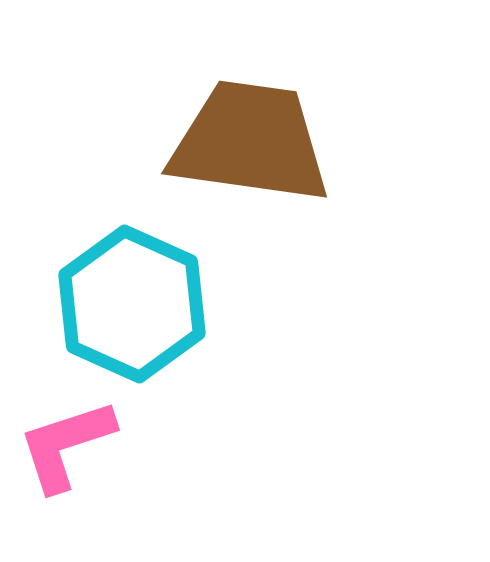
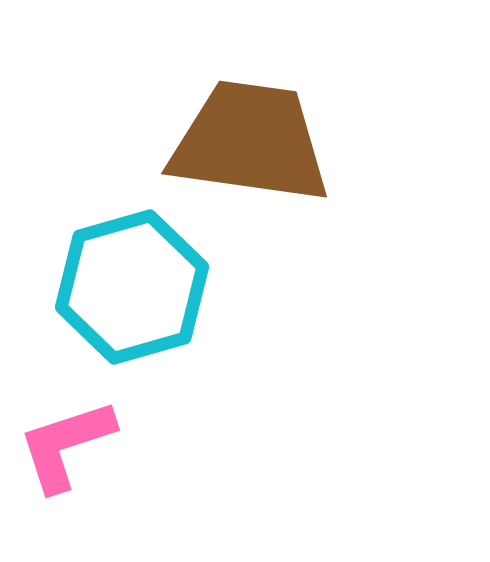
cyan hexagon: moved 17 px up; rotated 20 degrees clockwise
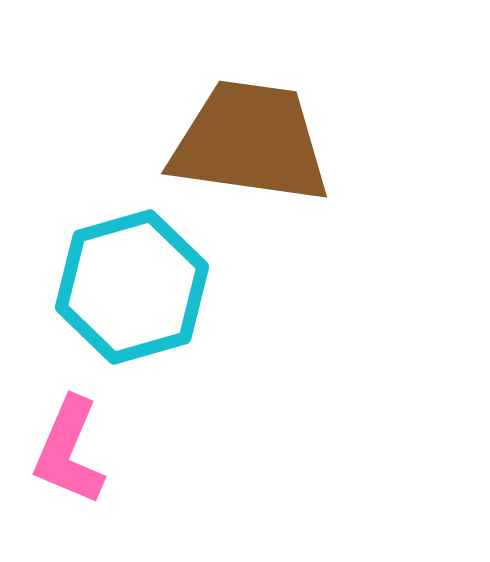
pink L-shape: moved 3 px right, 6 px down; rotated 49 degrees counterclockwise
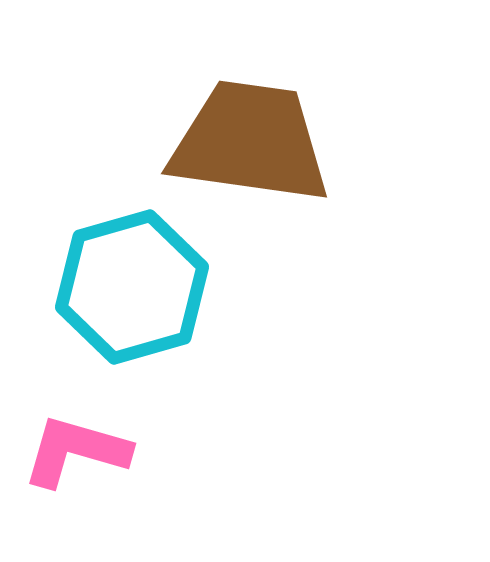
pink L-shape: moved 7 px right; rotated 83 degrees clockwise
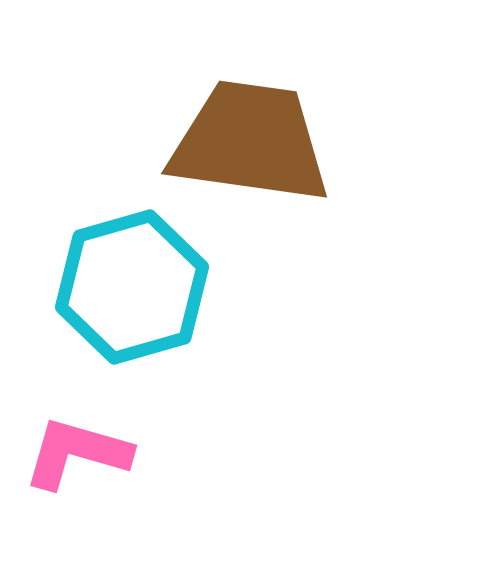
pink L-shape: moved 1 px right, 2 px down
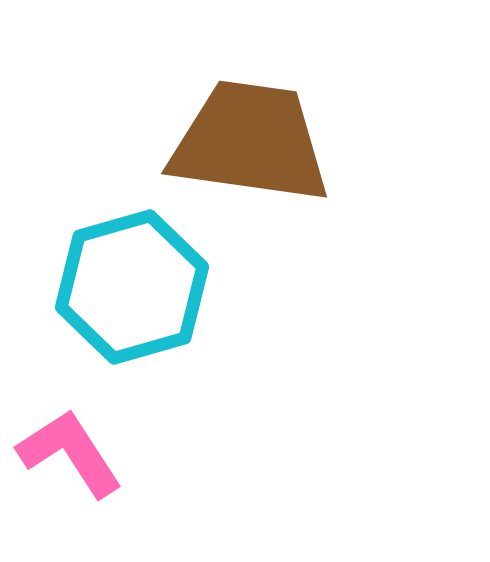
pink L-shape: moved 7 px left; rotated 41 degrees clockwise
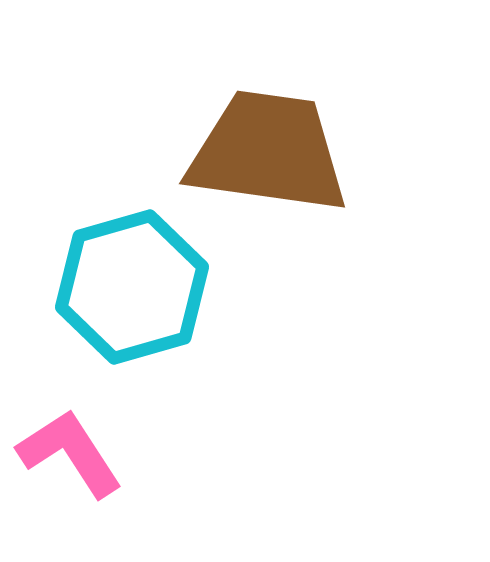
brown trapezoid: moved 18 px right, 10 px down
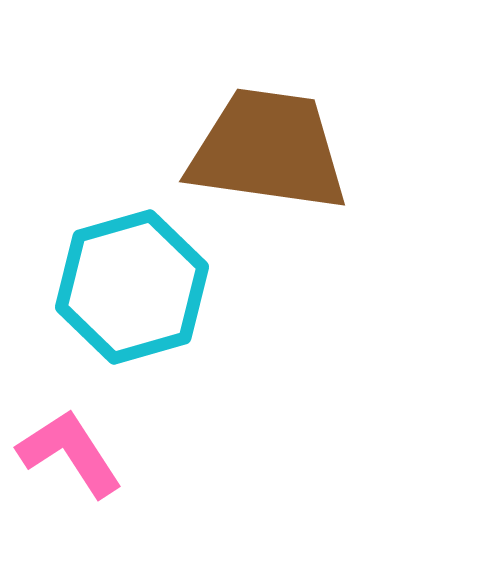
brown trapezoid: moved 2 px up
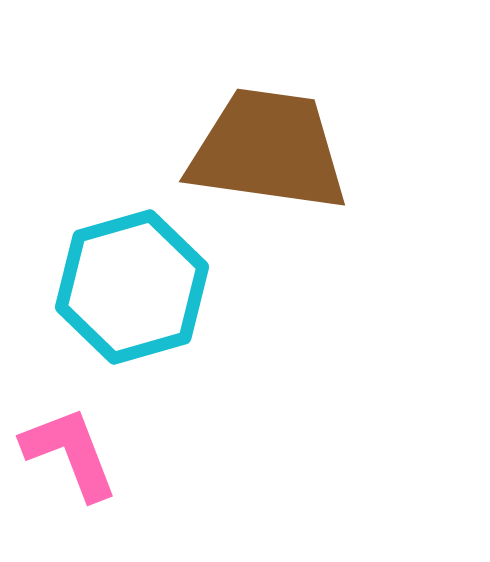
pink L-shape: rotated 12 degrees clockwise
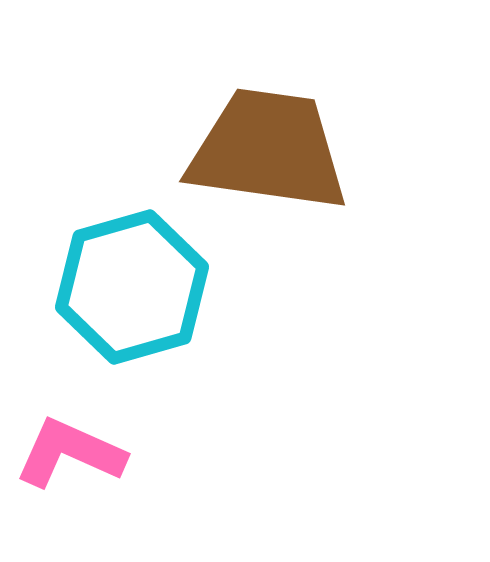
pink L-shape: rotated 45 degrees counterclockwise
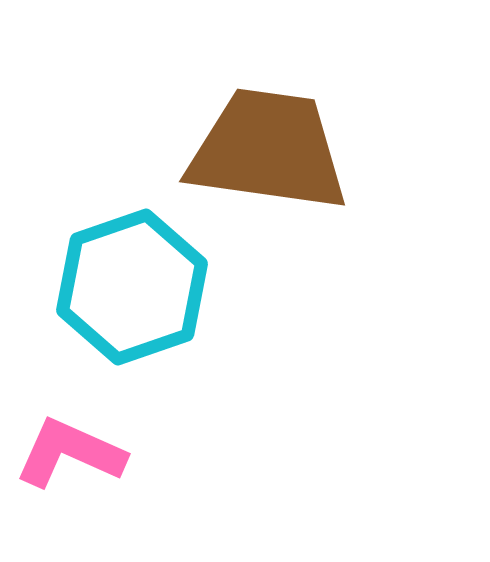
cyan hexagon: rotated 3 degrees counterclockwise
